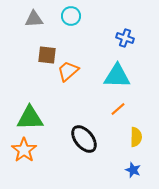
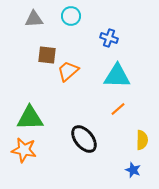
blue cross: moved 16 px left
yellow semicircle: moved 6 px right, 3 px down
orange star: rotated 25 degrees counterclockwise
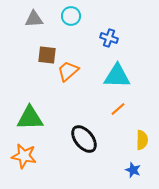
orange star: moved 6 px down
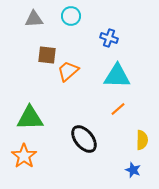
orange star: rotated 25 degrees clockwise
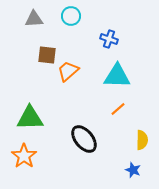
blue cross: moved 1 px down
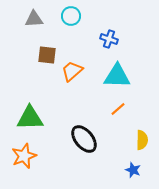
orange trapezoid: moved 4 px right
orange star: rotated 15 degrees clockwise
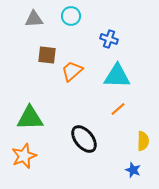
yellow semicircle: moved 1 px right, 1 px down
